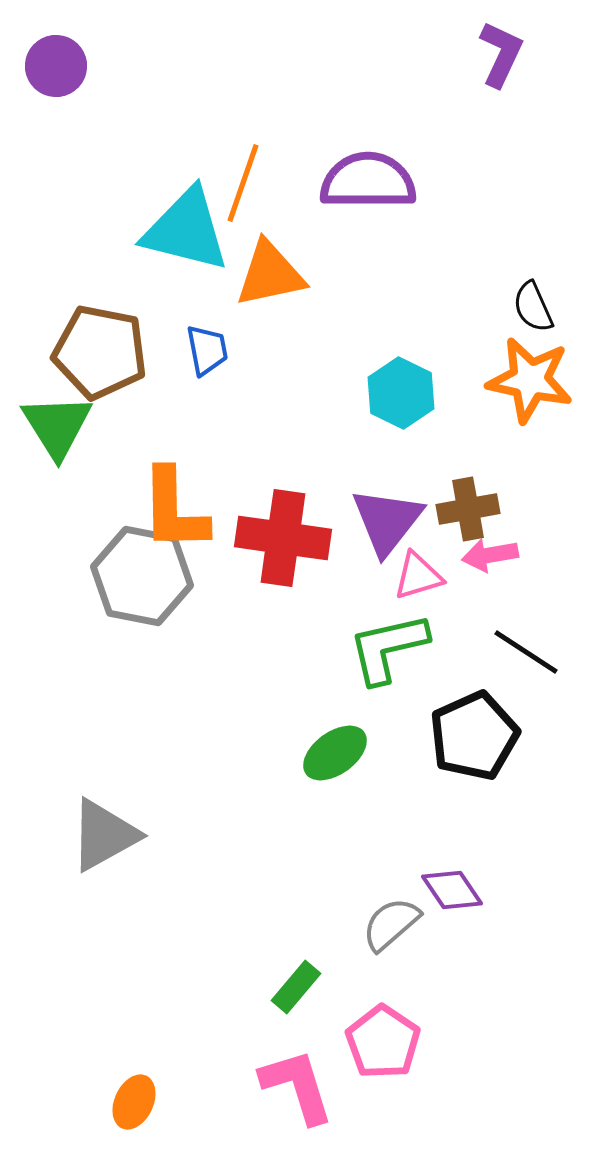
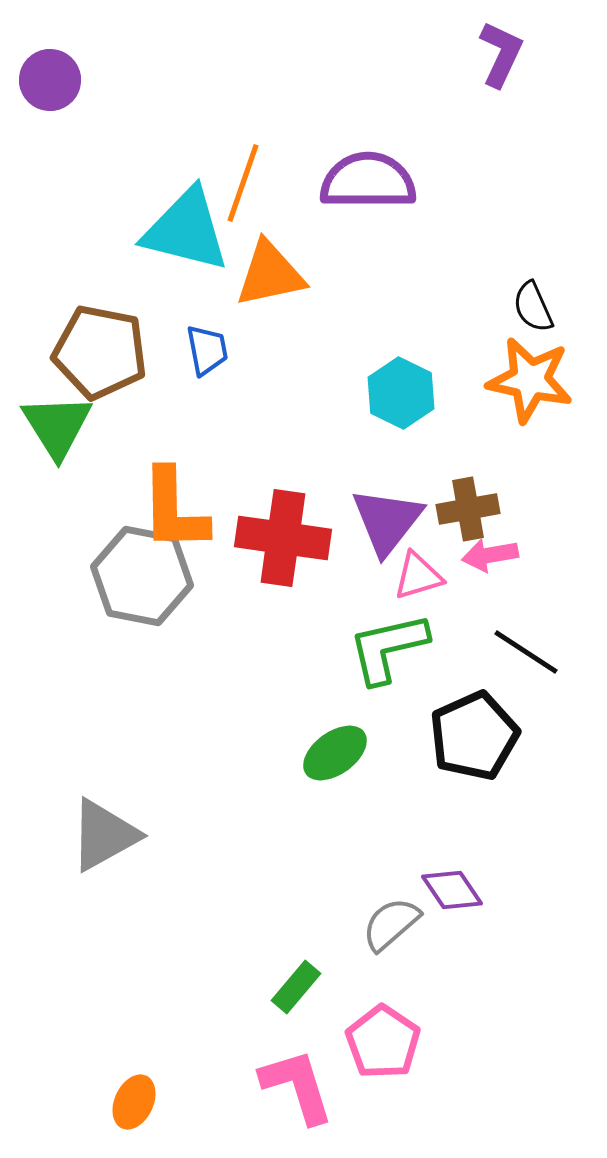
purple circle: moved 6 px left, 14 px down
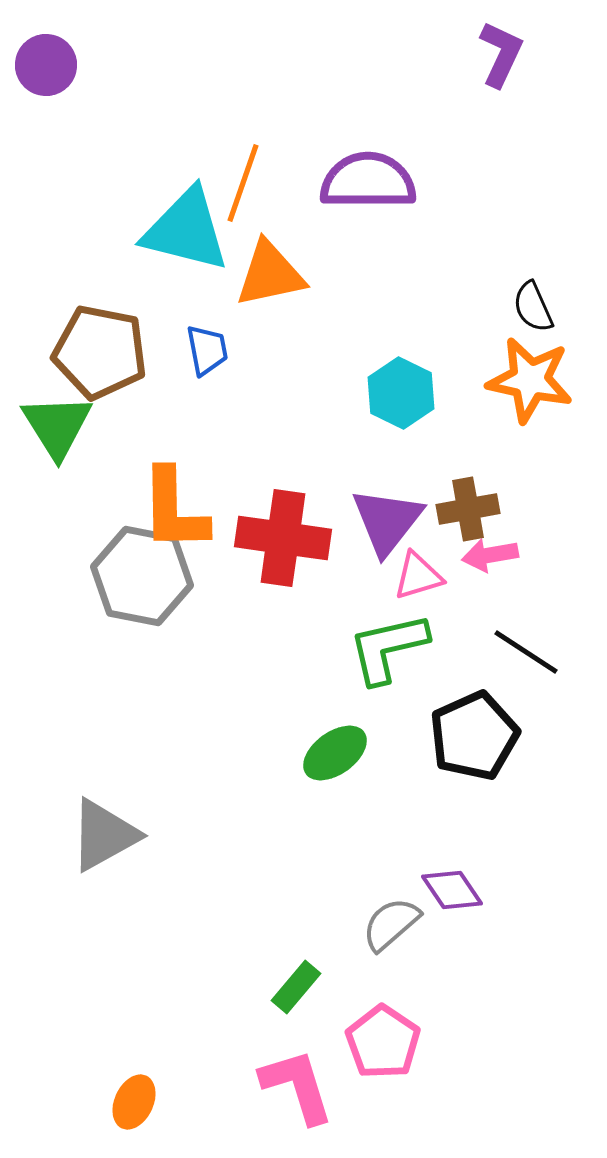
purple circle: moved 4 px left, 15 px up
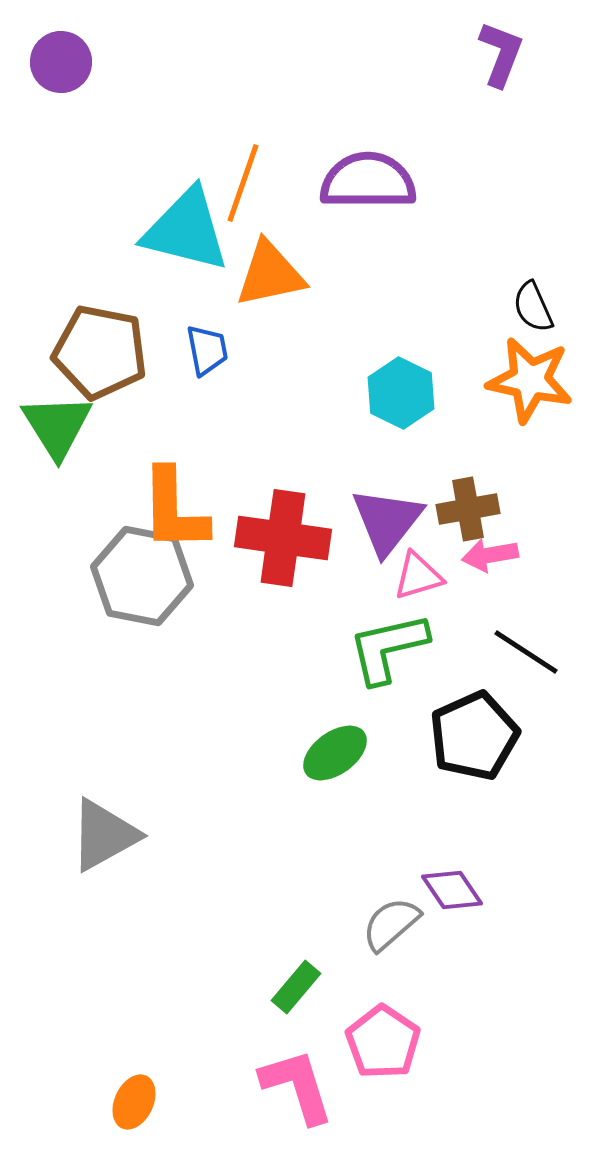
purple L-shape: rotated 4 degrees counterclockwise
purple circle: moved 15 px right, 3 px up
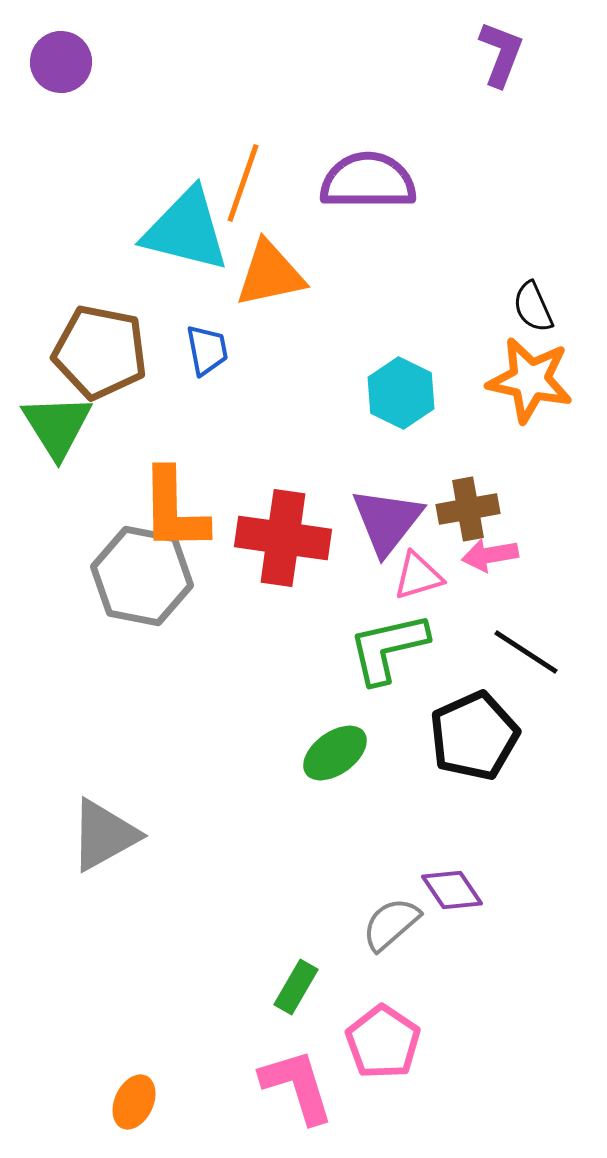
green rectangle: rotated 10 degrees counterclockwise
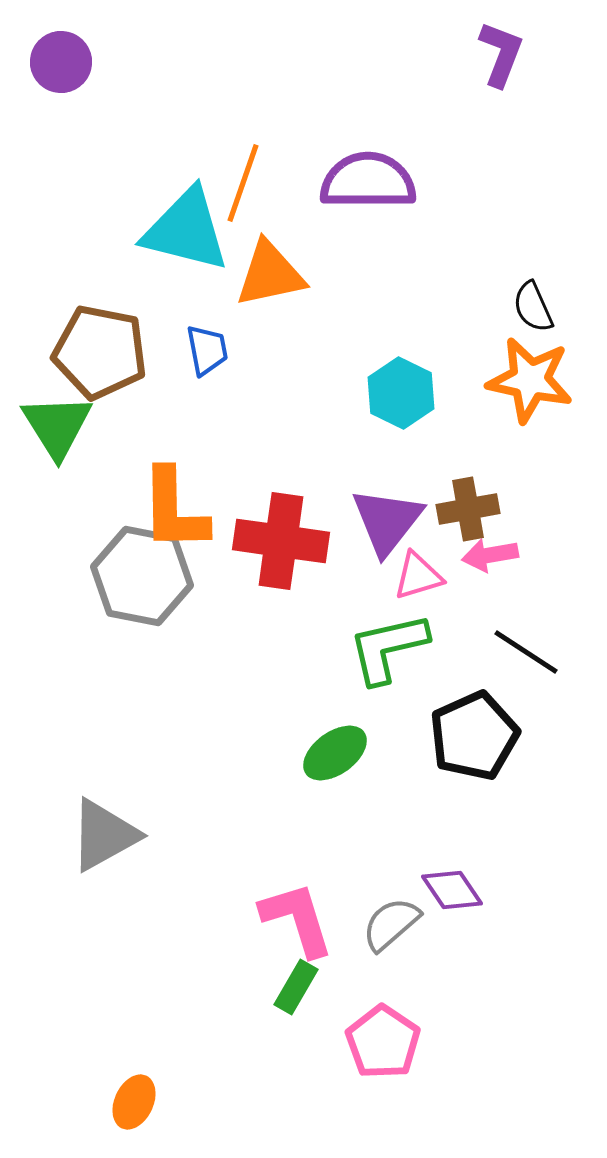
red cross: moved 2 px left, 3 px down
pink L-shape: moved 167 px up
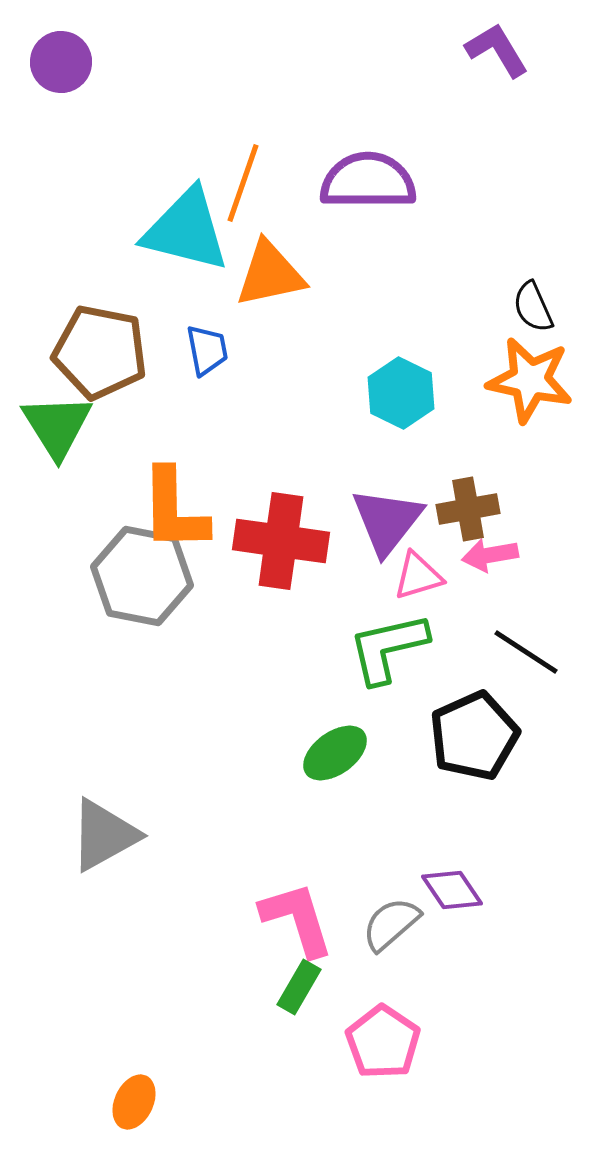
purple L-shape: moved 4 px left, 4 px up; rotated 52 degrees counterclockwise
green rectangle: moved 3 px right
